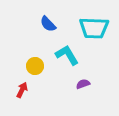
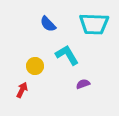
cyan trapezoid: moved 4 px up
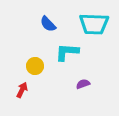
cyan L-shape: moved 3 px up; rotated 55 degrees counterclockwise
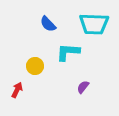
cyan L-shape: moved 1 px right
purple semicircle: moved 3 px down; rotated 32 degrees counterclockwise
red arrow: moved 5 px left
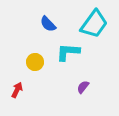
cyan trapezoid: rotated 56 degrees counterclockwise
yellow circle: moved 4 px up
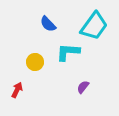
cyan trapezoid: moved 2 px down
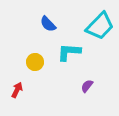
cyan trapezoid: moved 6 px right; rotated 8 degrees clockwise
cyan L-shape: moved 1 px right
purple semicircle: moved 4 px right, 1 px up
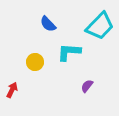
red arrow: moved 5 px left
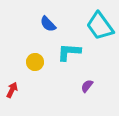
cyan trapezoid: rotated 100 degrees clockwise
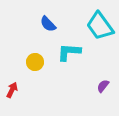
purple semicircle: moved 16 px right
